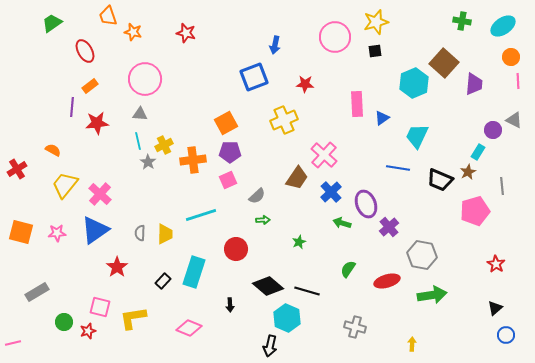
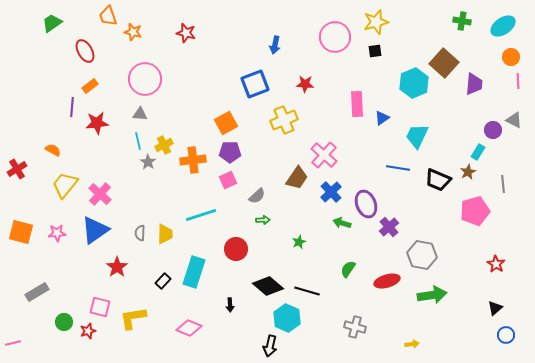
blue square at (254, 77): moved 1 px right, 7 px down
black trapezoid at (440, 180): moved 2 px left
gray line at (502, 186): moved 1 px right, 2 px up
yellow arrow at (412, 344): rotated 80 degrees clockwise
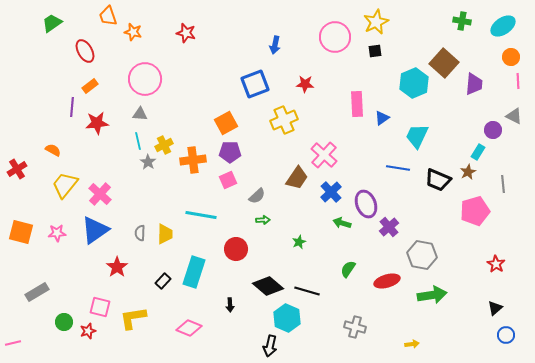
yellow star at (376, 22): rotated 10 degrees counterclockwise
gray triangle at (514, 120): moved 4 px up
cyan line at (201, 215): rotated 28 degrees clockwise
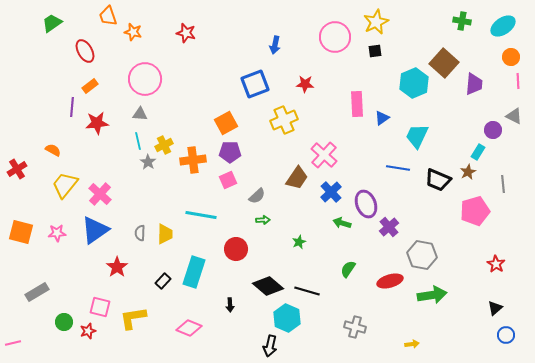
red ellipse at (387, 281): moved 3 px right
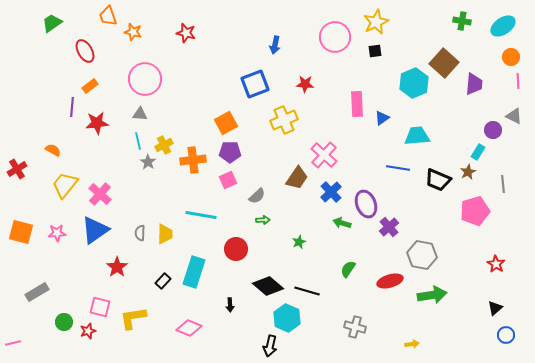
cyan trapezoid at (417, 136): rotated 60 degrees clockwise
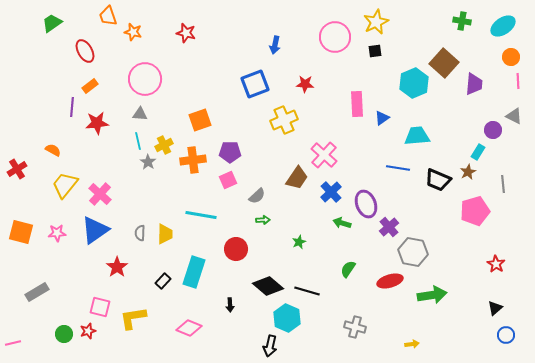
orange square at (226, 123): moved 26 px left, 3 px up; rotated 10 degrees clockwise
gray hexagon at (422, 255): moved 9 px left, 3 px up
green circle at (64, 322): moved 12 px down
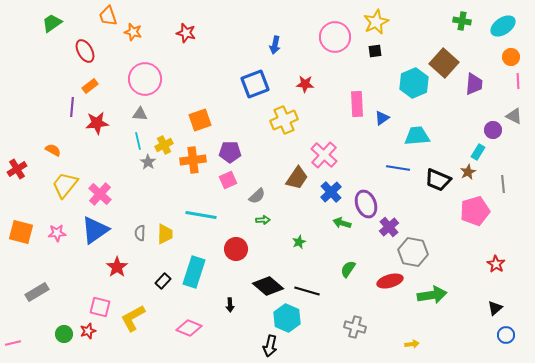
yellow L-shape at (133, 318): rotated 20 degrees counterclockwise
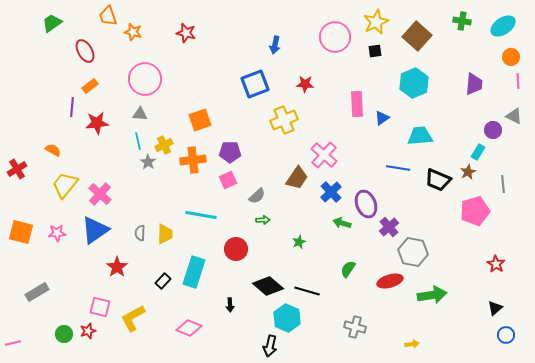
brown square at (444, 63): moved 27 px left, 27 px up
cyan trapezoid at (417, 136): moved 3 px right
